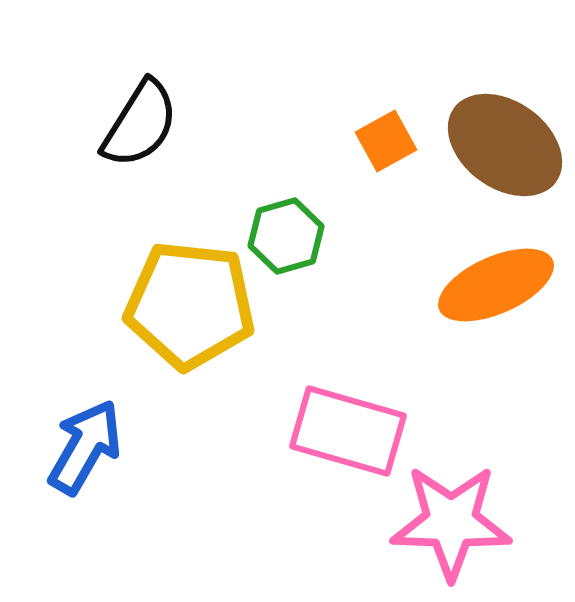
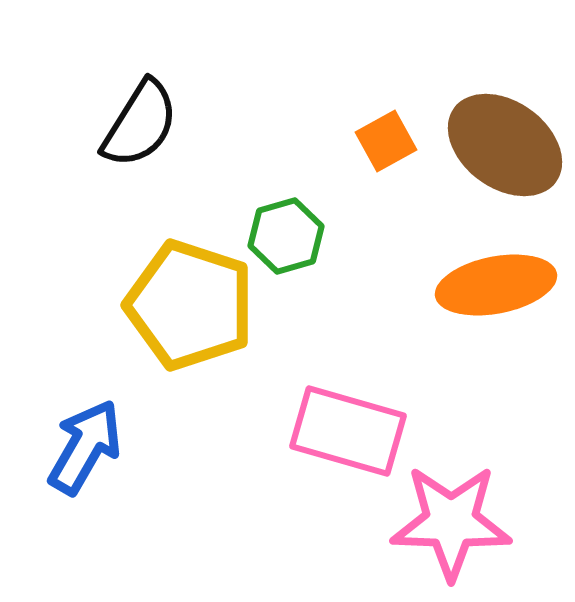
orange ellipse: rotated 13 degrees clockwise
yellow pentagon: rotated 12 degrees clockwise
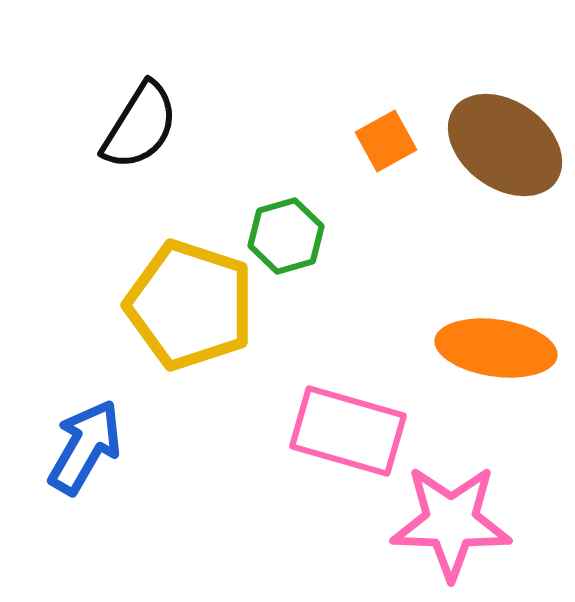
black semicircle: moved 2 px down
orange ellipse: moved 63 px down; rotated 19 degrees clockwise
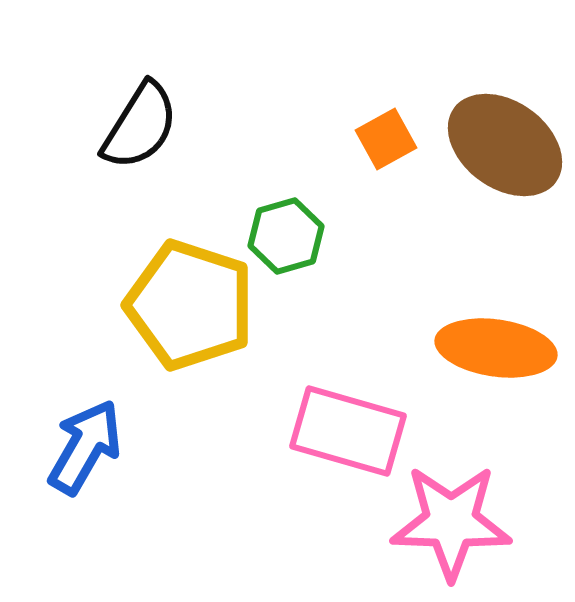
orange square: moved 2 px up
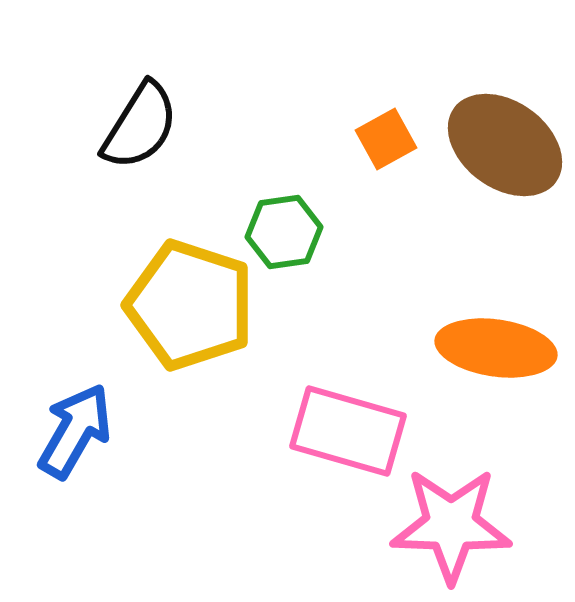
green hexagon: moved 2 px left, 4 px up; rotated 8 degrees clockwise
blue arrow: moved 10 px left, 16 px up
pink star: moved 3 px down
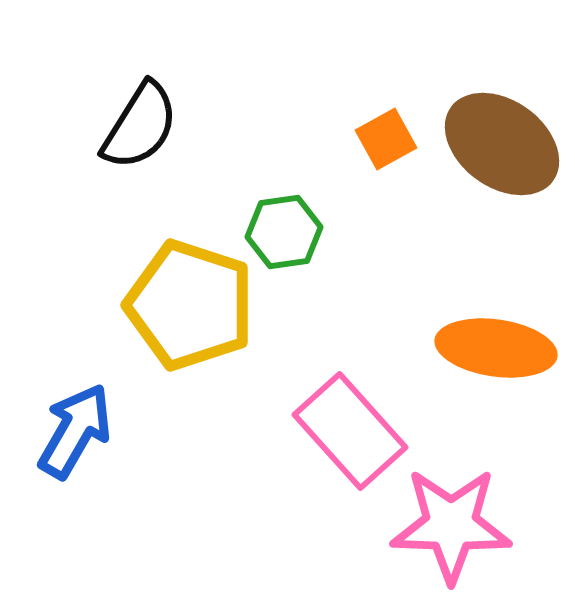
brown ellipse: moved 3 px left, 1 px up
pink rectangle: moved 2 px right; rotated 32 degrees clockwise
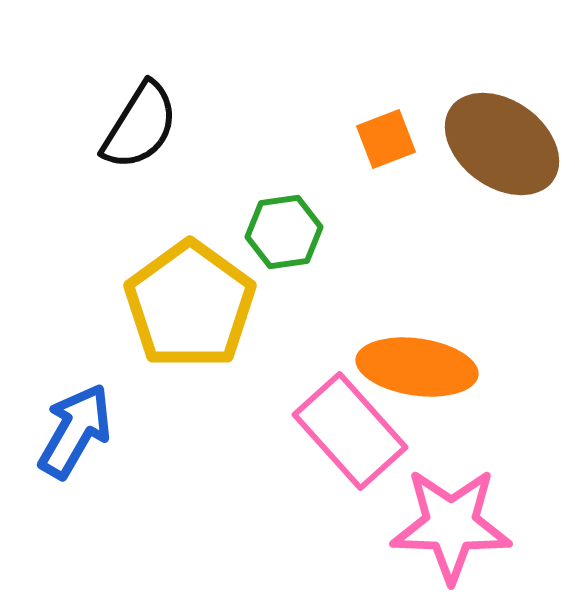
orange square: rotated 8 degrees clockwise
yellow pentagon: rotated 18 degrees clockwise
orange ellipse: moved 79 px left, 19 px down
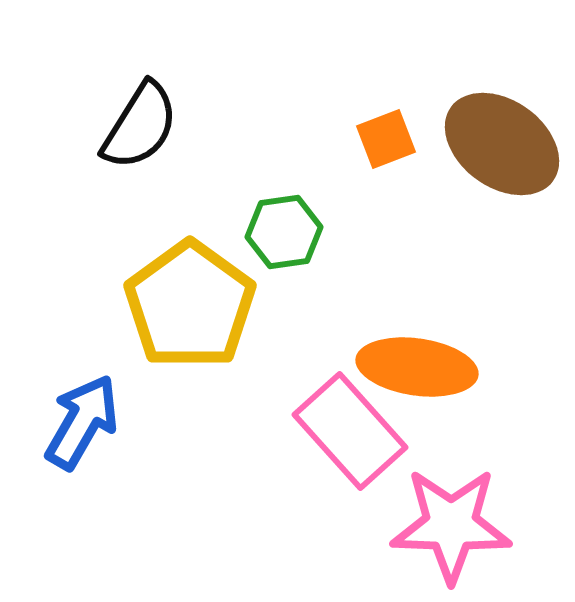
blue arrow: moved 7 px right, 9 px up
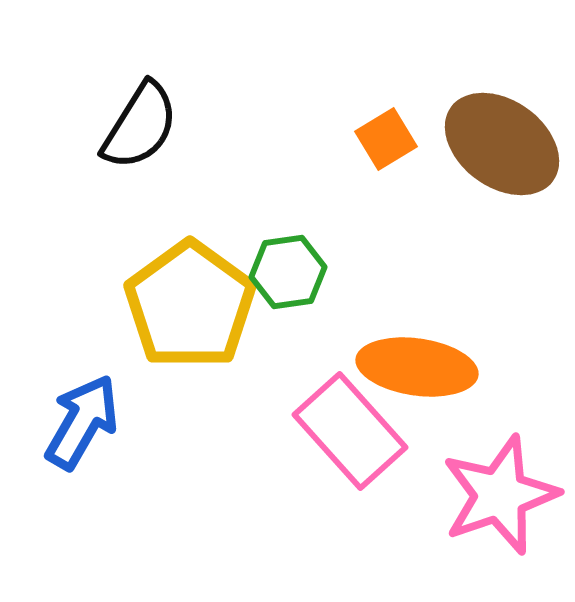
orange square: rotated 10 degrees counterclockwise
green hexagon: moved 4 px right, 40 px down
pink star: moved 49 px right, 30 px up; rotated 21 degrees counterclockwise
